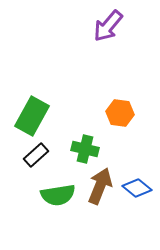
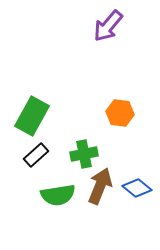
green cross: moved 1 px left, 5 px down; rotated 24 degrees counterclockwise
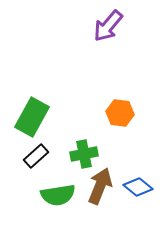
green rectangle: moved 1 px down
black rectangle: moved 1 px down
blue diamond: moved 1 px right, 1 px up
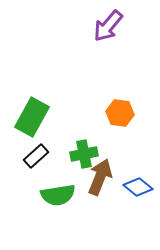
brown arrow: moved 9 px up
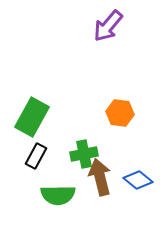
black rectangle: rotated 20 degrees counterclockwise
brown arrow: rotated 36 degrees counterclockwise
blue diamond: moved 7 px up
green semicircle: rotated 8 degrees clockwise
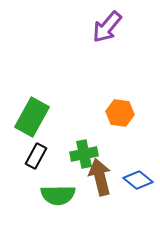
purple arrow: moved 1 px left, 1 px down
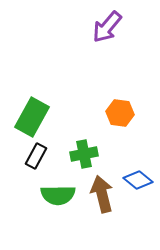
brown arrow: moved 2 px right, 17 px down
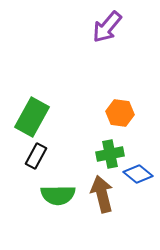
green cross: moved 26 px right
blue diamond: moved 6 px up
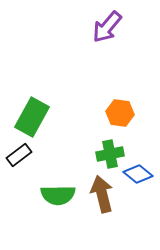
black rectangle: moved 17 px left, 1 px up; rotated 25 degrees clockwise
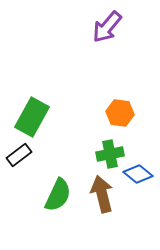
green semicircle: rotated 64 degrees counterclockwise
